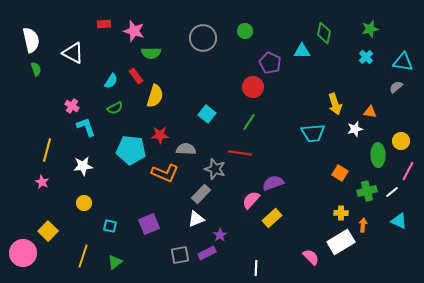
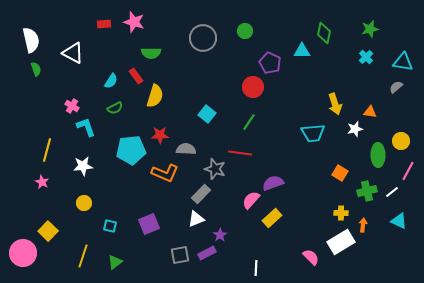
pink star at (134, 31): moved 9 px up
cyan pentagon at (131, 150): rotated 12 degrees counterclockwise
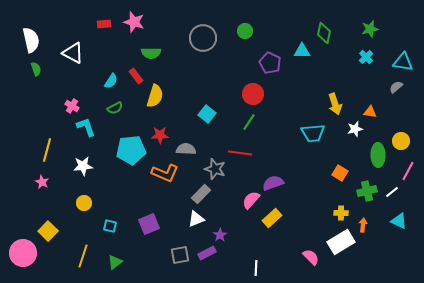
red circle at (253, 87): moved 7 px down
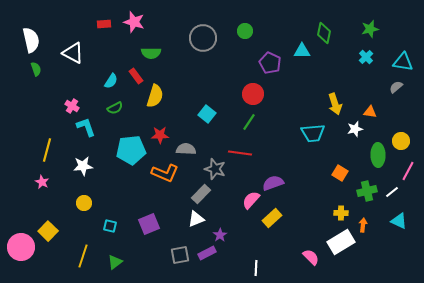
pink circle at (23, 253): moved 2 px left, 6 px up
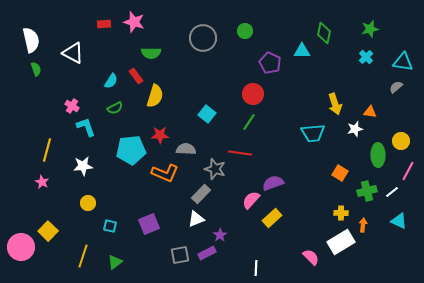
yellow circle at (84, 203): moved 4 px right
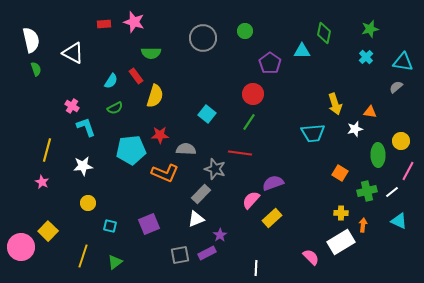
purple pentagon at (270, 63): rotated 10 degrees clockwise
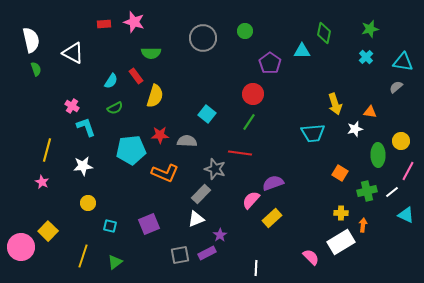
gray semicircle at (186, 149): moved 1 px right, 8 px up
cyan triangle at (399, 221): moved 7 px right, 6 px up
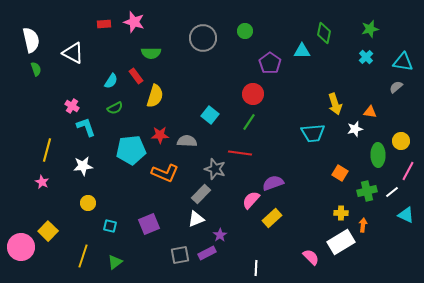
cyan square at (207, 114): moved 3 px right, 1 px down
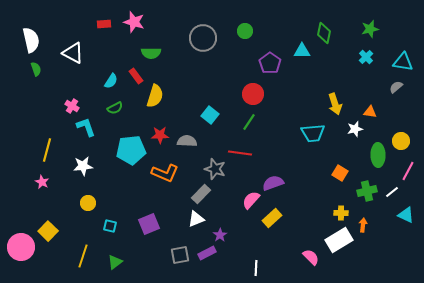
white rectangle at (341, 242): moved 2 px left, 2 px up
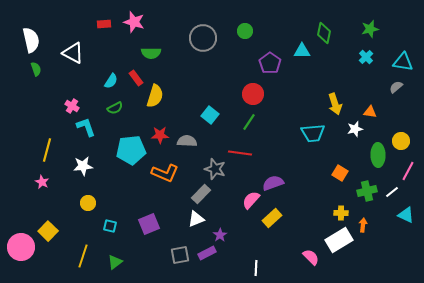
red rectangle at (136, 76): moved 2 px down
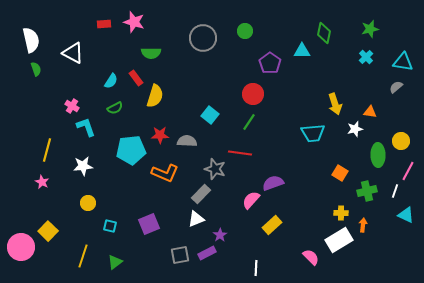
white line at (392, 192): moved 3 px right, 1 px up; rotated 32 degrees counterclockwise
yellow rectangle at (272, 218): moved 7 px down
